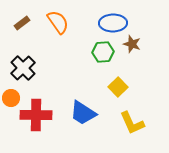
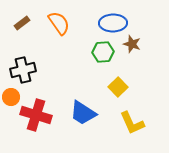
orange semicircle: moved 1 px right, 1 px down
black cross: moved 2 px down; rotated 30 degrees clockwise
orange circle: moved 1 px up
red cross: rotated 16 degrees clockwise
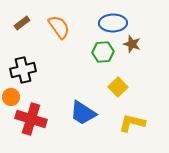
orange semicircle: moved 4 px down
red cross: moved 5 px left, 4 px down
yellow L-shape: rotated 128 degrees clockwise
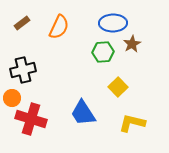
orange semicircle: rotated 60 degrees clockwise
brown star: rotated 24 degrees clockwise
orange circle: moved 1 px right, 1 px down
blue trapezoid: rotated 24 degrees clockwise
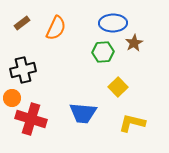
orange semicircle: moved 3 px left, 1 px down
brown star: moved 2 px right, 1 px up
blue trapezoid: rotated 52 degrees counterclockwise
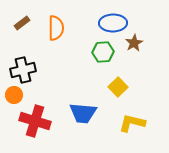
orange semicircle: rotated 25 degrees counterclockwise
orange circle: moved 2 px right, 3 px up
red cross: moved 4 px right, 2 px down
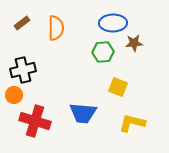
brown star: rotated 24 degrees clockwise
yellow square: rotated 24 degrees counterclockwise
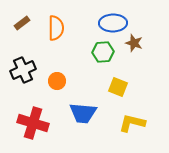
brown star: rotated 24 degrees clockwise
black cross: rotated 10 degrees counterclockwise
orange circle: moved 43 px right, 14 px up
red cross: moved 2 px left, 2 px down
